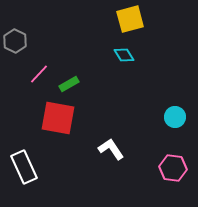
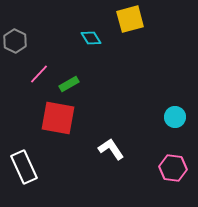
cyan diamond: moved 33 px left, 17 px up
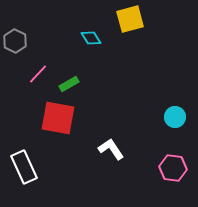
pink line: moved 1 px left
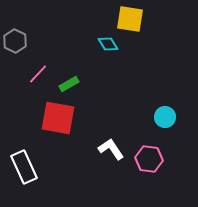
yellow square: rotated 24 degrees clockwise
cyan diamond: moved 17 px right, 6 px down
cyan circle: moved 10 px left
pink hexagon: moved 24 px left, 9 px up
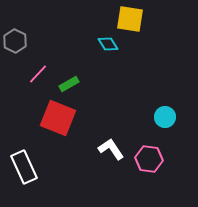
red square: rotated 12 degrees clockwise
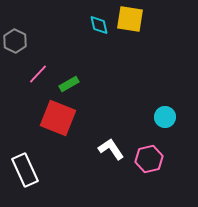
cyan diamond: moved 9 px left, 19 px up; rotated 20 degrees clockwise
pink hexagon: rotated 20 degrees counterclockwise
white rectangle: moved 1 px right, 3 px down
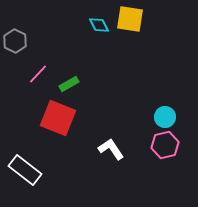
cyan diamond: rotated 15 degrees counterclockwise
pink hexagon: moved 16 px right, 14 px up
white rectangle: rotated 28 degrees counterclockwise
